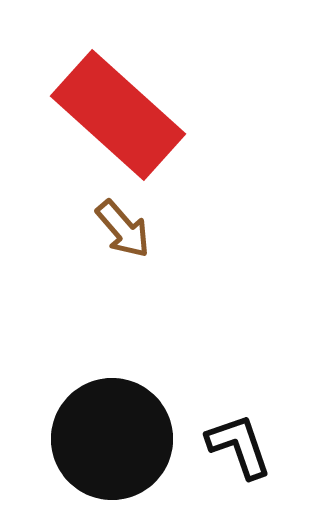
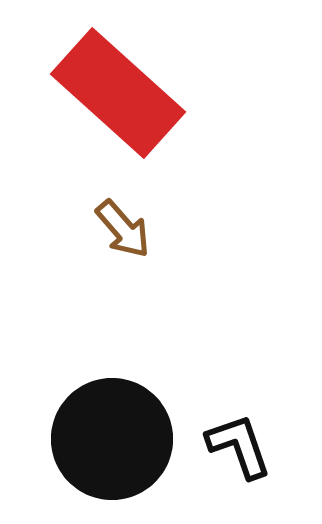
red rectangle: moved 22 px up
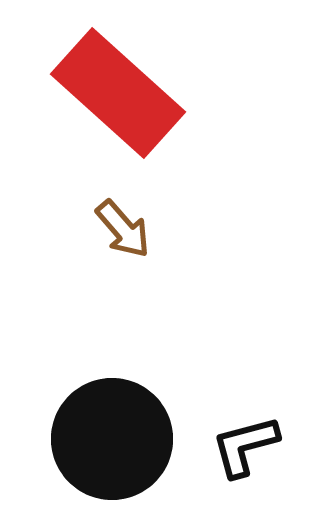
black L-shape: moved 6 px right; rotated 86 degrees counterclockwise
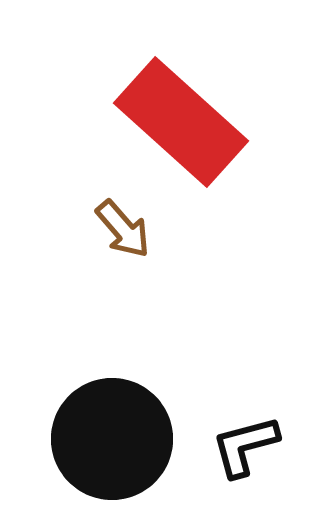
red rectangle: moved 63 px right, 29 px down
